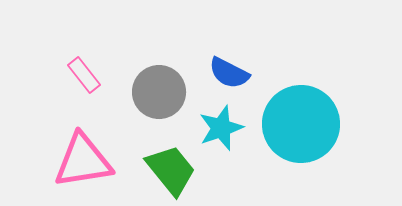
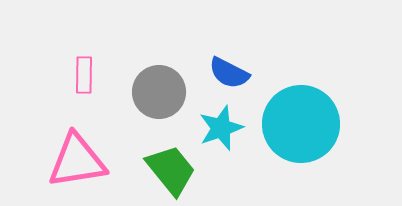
pink rectangle: rotated 39 degrees clockwise
pink triangle: moved 6 px left
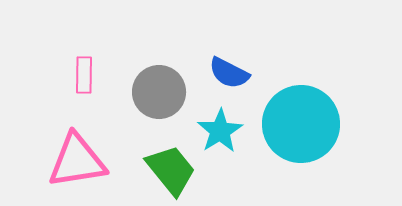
cyan star: moved 1 px left, 3 px down; rotated 12 degrees counterclockwise
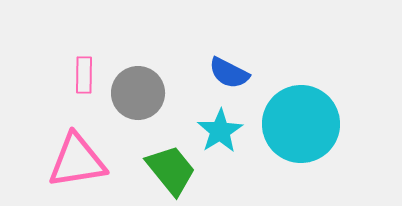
gray circle: moved 21 px left, 1 px down
